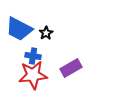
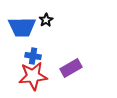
blue trapezoid: moved 3 px right, 2 px up; rotated 28 degrees counterclockwise
black star: moved 13 px up
red star: moved 1 px down
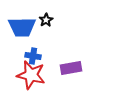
purple rectangle: rotated 20 degrees clockwise
red star: moved 2 px left, 1 px up; rotated 20 degrees clockwise
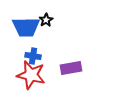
blue trapezoid: moved 4 px right
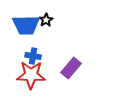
blue trapezoid: moved 2 px up
purple rectangle: rotated 40 degrees counterclockwise
red star: rotated 12 degrees counterclockwise
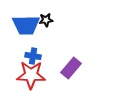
black star: rotated 24 degrees clockwise
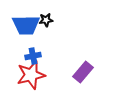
blue cross: rotated 21 degrees counterclockwise
purple rectangle: moved 12 px right, 4 px down
red star: rotated 16 degrees counterclockwise
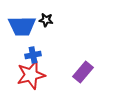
black star: rotated 16 degrees clockwise
blue trapezoid: moved 4 px left, 1 px down
blue cross: moved 1 px up
